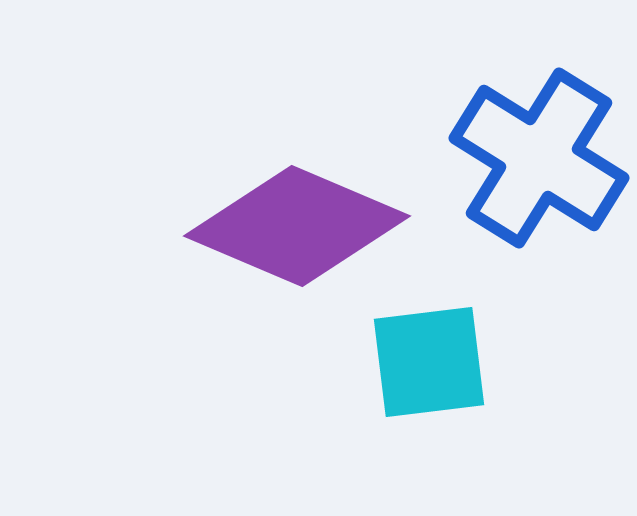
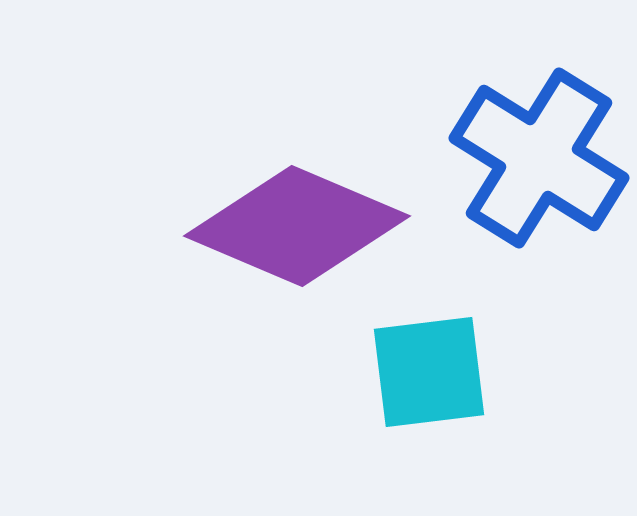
cyan square: moved 10 px down
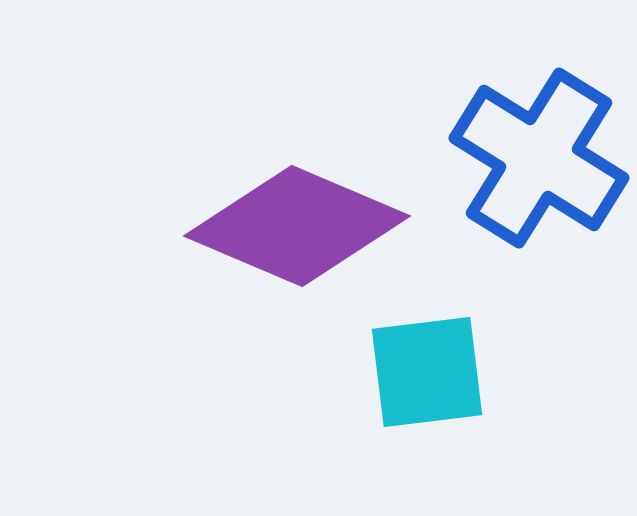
cyan square: moved 2 px left
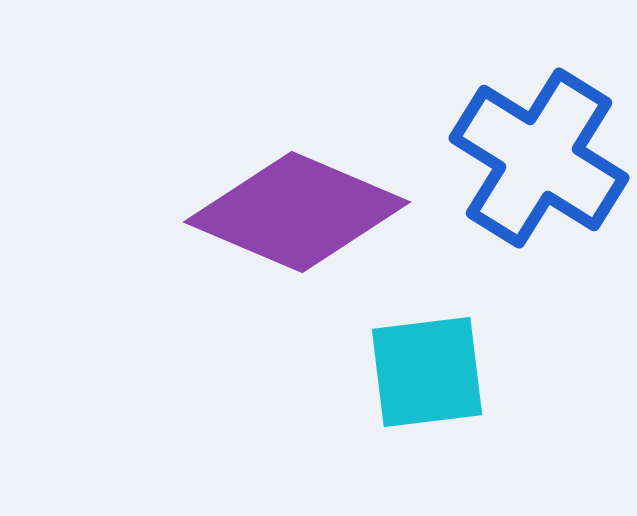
purple diamond: moved 14 px up
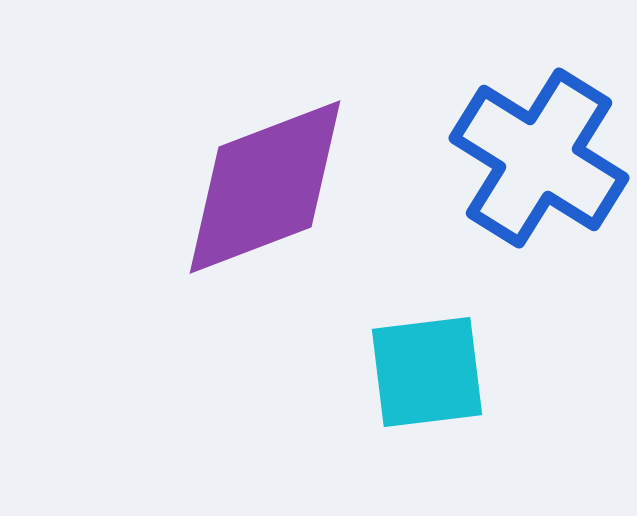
purple diamond: moved 32 px left, 25 px up; rotated 44 degrees counterclockwise
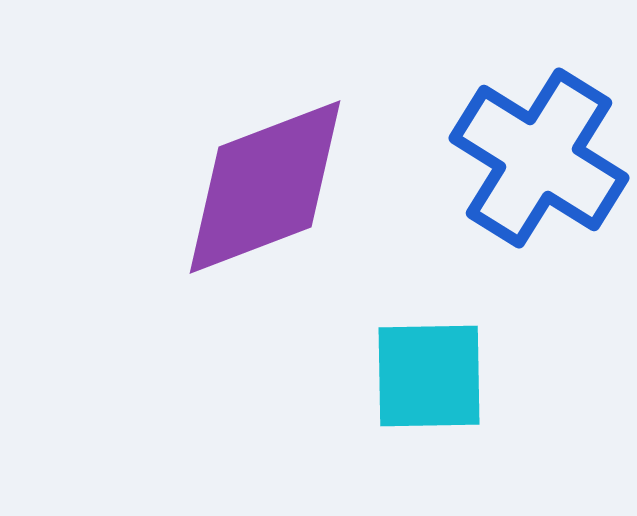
cyan square: moved 2 px right, 4 px down; rotated 6 degrees clockwise
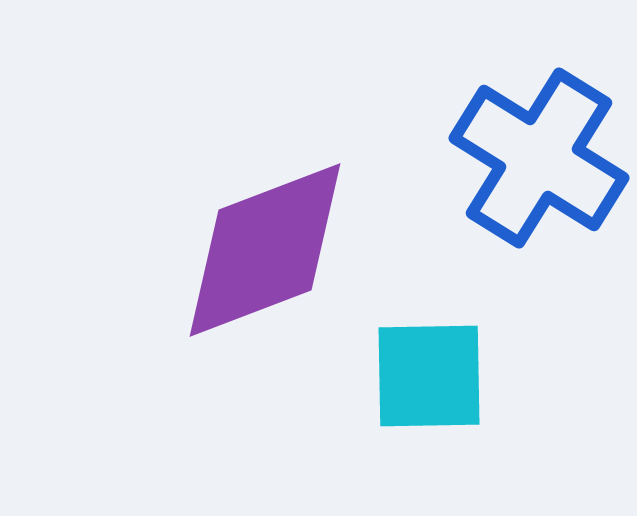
purple diamond: moved 63 px down
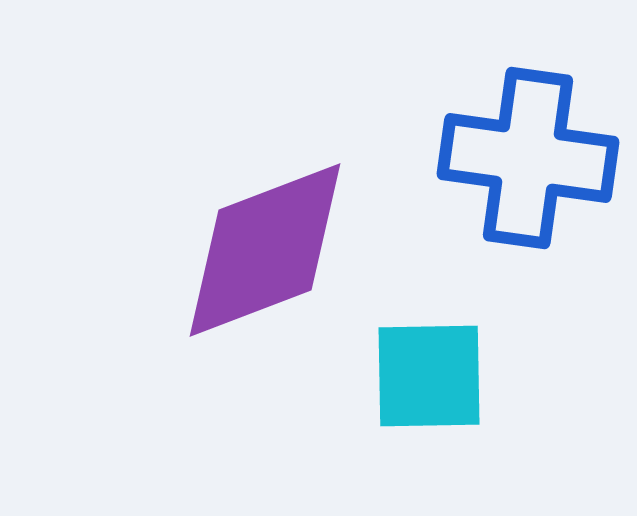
blue cross: moved 11 px left; rotated 24 degrees counterclockwise
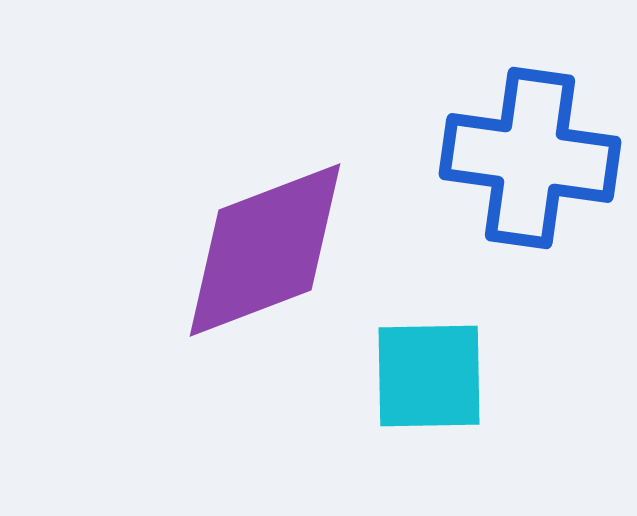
blue cross: moved 2 px right
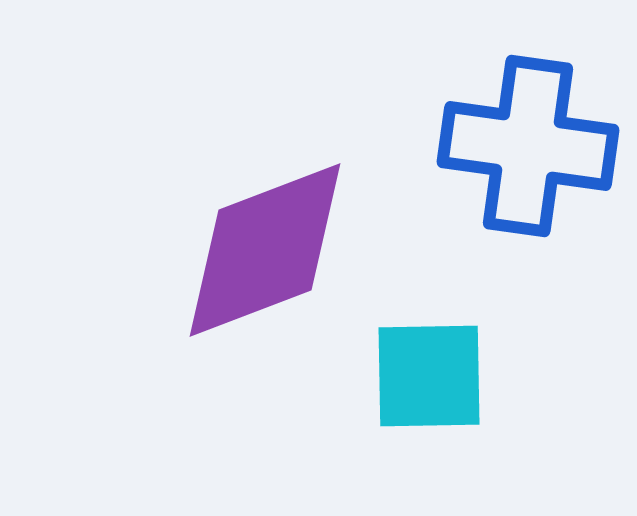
blue cross: moved 2 px left, 12 px up
